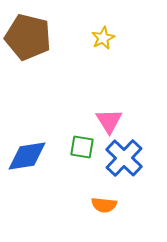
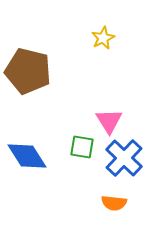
brown pentagon: moved 34 px down
blue diamond: rotated 66 degrees clockwise
orange semicircle: moved 10 px right, 2 px up
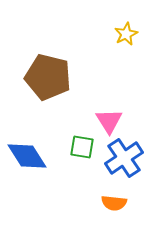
yellow star: moved 23 px right, 4 px up
brown pentagon: moved 20 px right, 6 px down
blue cross: rotated 12 degrees clockwise
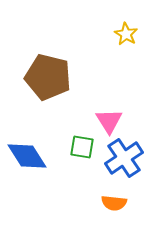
yellow star: rotated 15 degrees counterclockwise
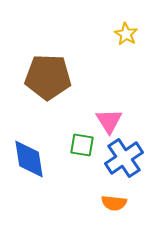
brown pentagon: rotated 12 degrees counterclockwise
green square: moved 2 px up
blue diamond: moved 2 px right, 3 px down; rotated 24 degrees clockwise
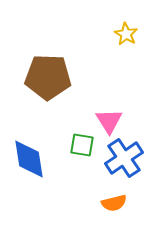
orange semicircle: rotated 20 degrees counterclockwise
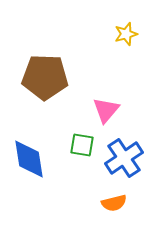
yellow star: rotated 25 degrees clockwise
brown pentagon: moved 3 px left
pink triangle: moved 3 px left, 11 px up; rotated 12 degrees clockwise
